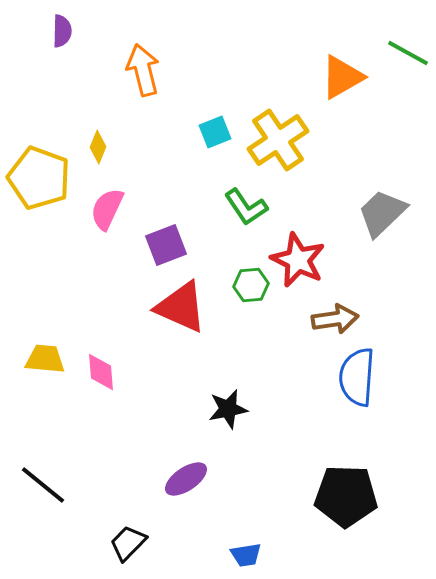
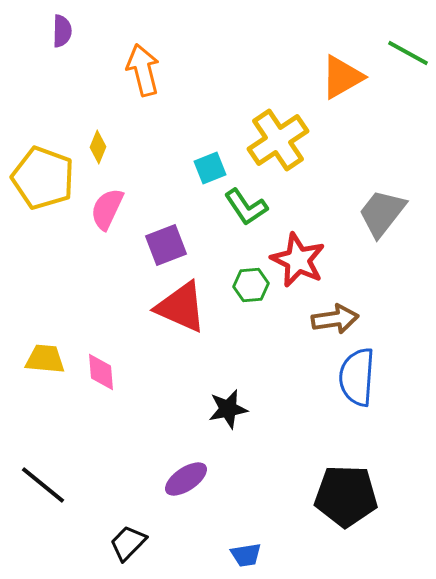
cyan square: moved 5 px left, 36 px down
yellow pentagon: moved 4 px right
gray trapezoid: rotated 8 degrees counterclockwise
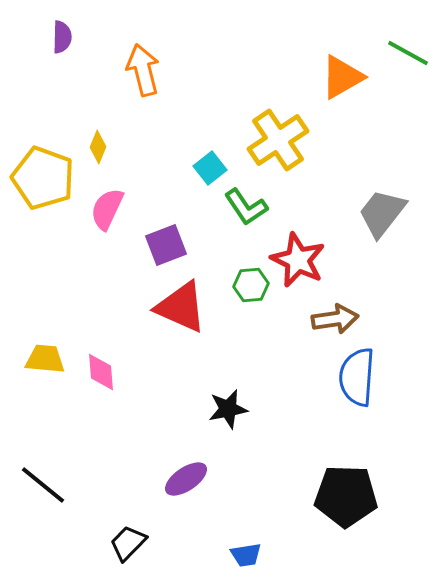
purple semicircle: moved 6 px down
cyan square: rotated 16 degrees counterclockwise
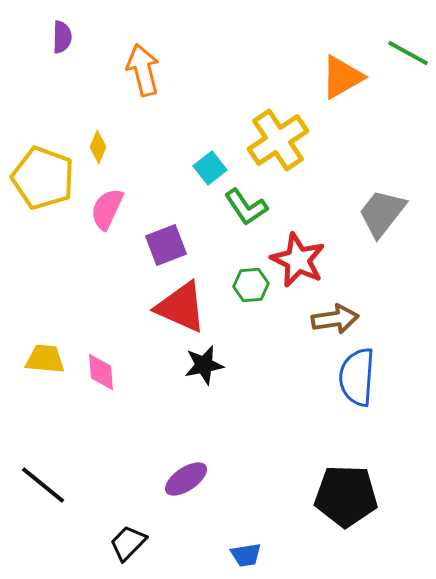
black star: moved 24 px left, 44 px up
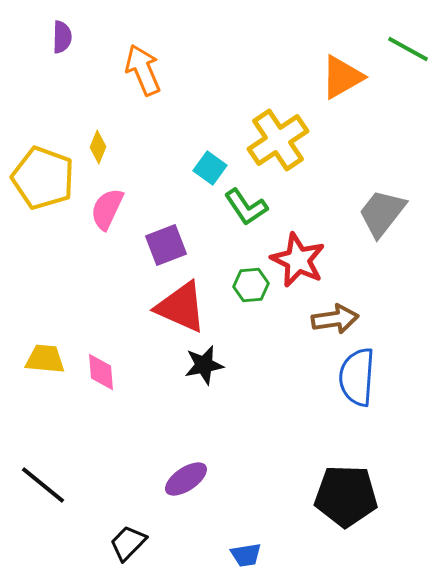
green line: moved 4 px up
orange arrow: rotated 9 degrees counterclockwise
cyan square: rotated 16 degrees counterclockwise
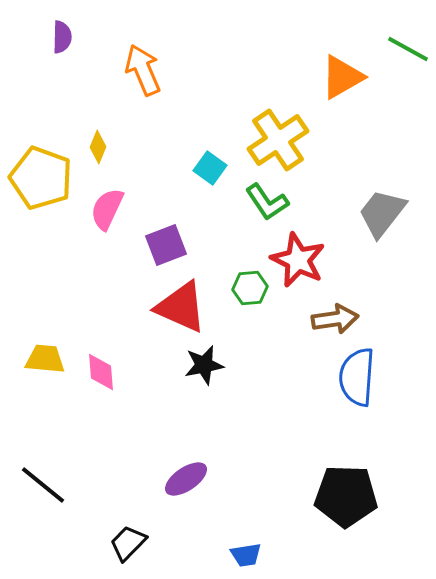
yellow pentagon: moved 2 px left
green L-shape: moved 21 px right, 5 px up
green hexagon: moved 1 px left, 3 px down
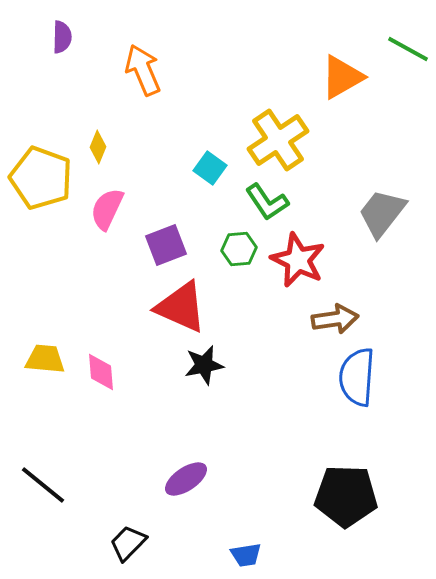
green hexagon: moved 11 px left, 39 px up
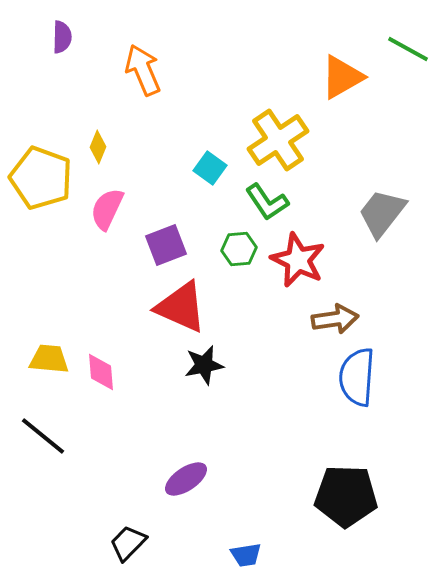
yellow trapezoid: moved 4 px right
black line: moved 49 px up
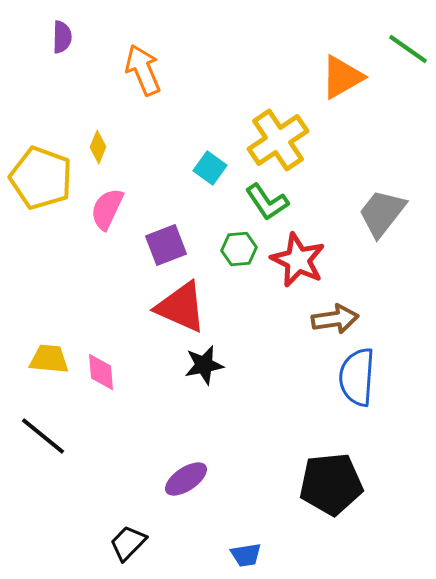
green line: rotated 6 degrees clockwise
black pentagon: moved 15 px left, 12 px up; rotated 8 degrees counterclockwise
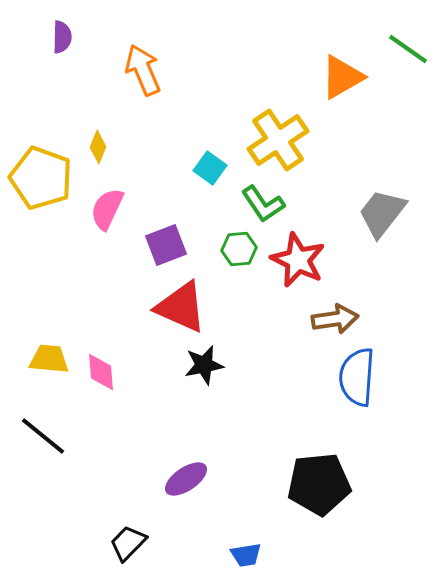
green L-shape: moved 4 px left, 2 px down
black pentagon: moved 12 px left
